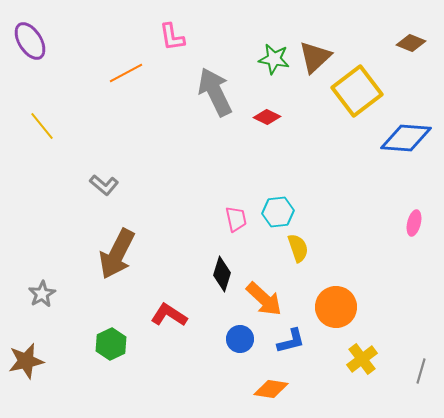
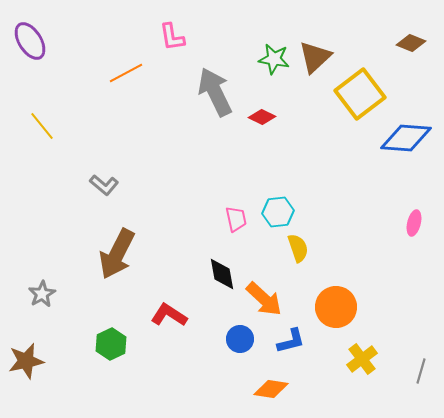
yellow square: moved 3 px right, 3 px down
red diamond: moved 5 px left
black diamond: rotated 28 degrees counterclockwise
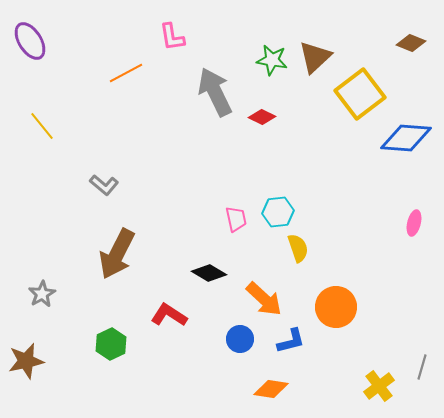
green star: moved 2 px left, 1 px down
black diamond: moved 13 px left, 1 px up; rotated 48 degrees counterclockwise
yellow cross: moved 17 px right, 27 px down
gray line: moved 1 px right, 4 px up
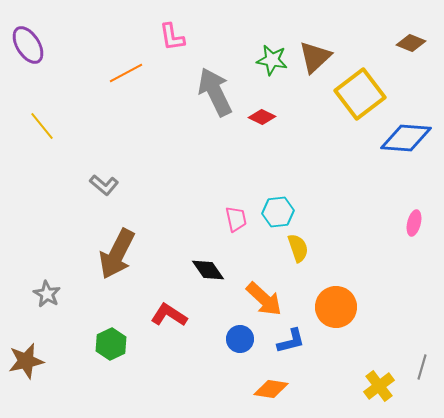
purple ellipse: moved 2 px left, 4 px down
black diamond: moved 1 px left, 3 px up; rotated 24 degrees clockwise
gray star: moved 5 px right; rotated 12 degrees counterclockwise
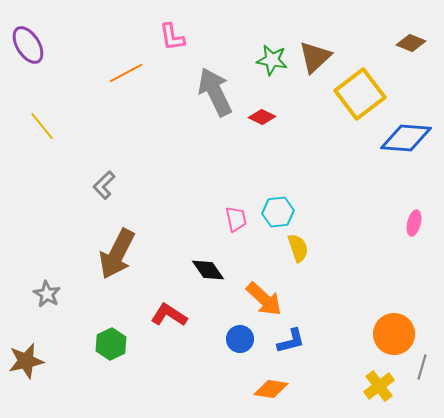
gray L-shape: rotated 96 degrees clockwise
orange circle: moved 58 px right, 27 px down
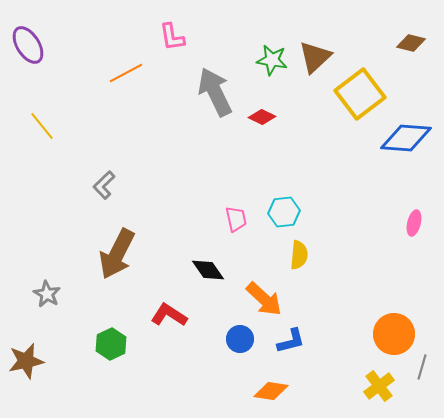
brown diamond: rotated 8 degrees counterclockwise
cyan hexagon: moved 6 px right
yellow semicircle: moved 1 px right, 7 px down; rotated 24 degrees clockwise
orange diamond: moved 2 px down
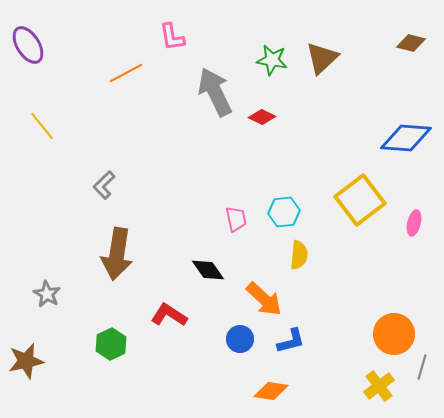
brown triangle: moved 7 px right, 1 px down
yellow square: moved 106 px down
brown arrow: rotated 18 degrees counterclockwise
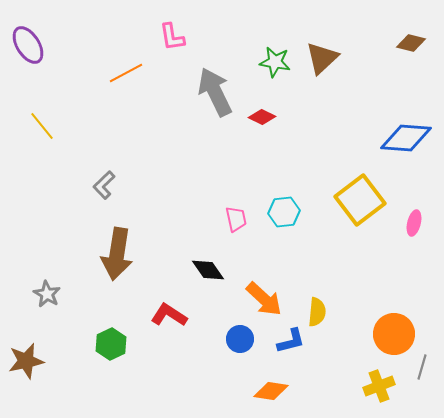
green star: moved 3 px right, 2 px down
yellow semicircle: moved 18 px right, 57 px down
yellow cross: rotated 16 degrees clockwise
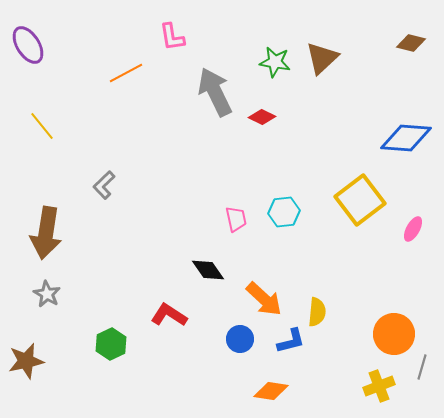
pink ellipse: moved 1 px left, 6 px down; rotated 15 degrees clockwise
brown arrow: moved 71 px left, 21 px up
